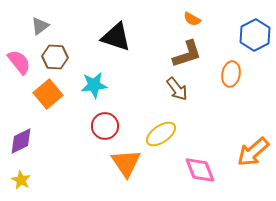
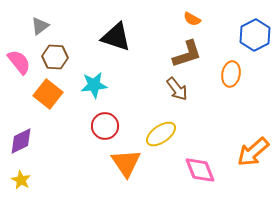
orange square: rotated 12 degrees counterclockwise
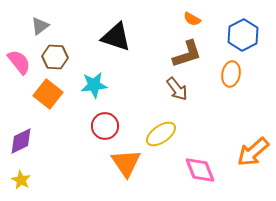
blue hexagon: moved 12 px left
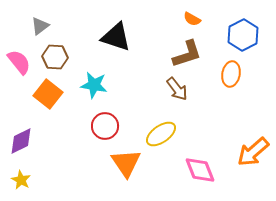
cyan star: rotated 16 degrees clockwise
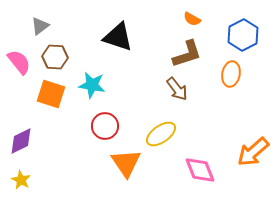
black triangle: moved 2 px right
cyan star: moved 2 px left
orange square: moved 3 px right; rotated 20 degrees counterclockwise
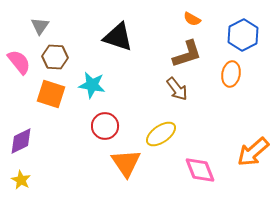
gray triangle: rotated 18 degrees counterclockwise
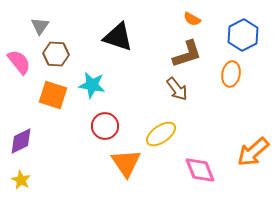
brown hexagon: moved 1 px right, 3 px up
orange square: moved 2 px right, 1 px down
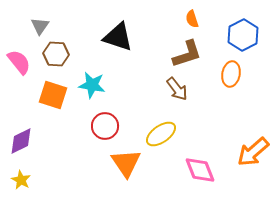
orange semicircle: rotated 42 degrees clockwise
